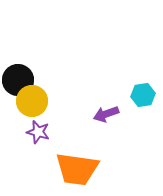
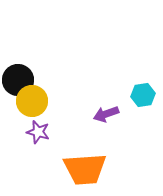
orange trapezoid: moved 8 px right; rotated 12 degrees counterclockwise
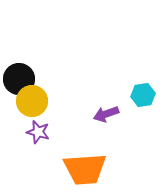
black circle: moved 1 px right, 1 px up
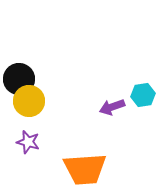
yellow circle: moved 3 px left
purple arrow: moved 6 px right, 7 px up
purple star: moved 10 px left, 10 px down
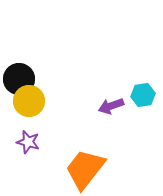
purple arrow: moved 1 px left, 1 px up
orange trapezoid: rotated 132 degrees clockwise
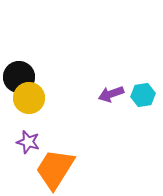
black circle: moved 2 px up
yellow circle: moved 3 px up
purple arrow: moved 12 px up
orange trapezoid: moved 30 px left; rotated 6 degrees counterclockwise
